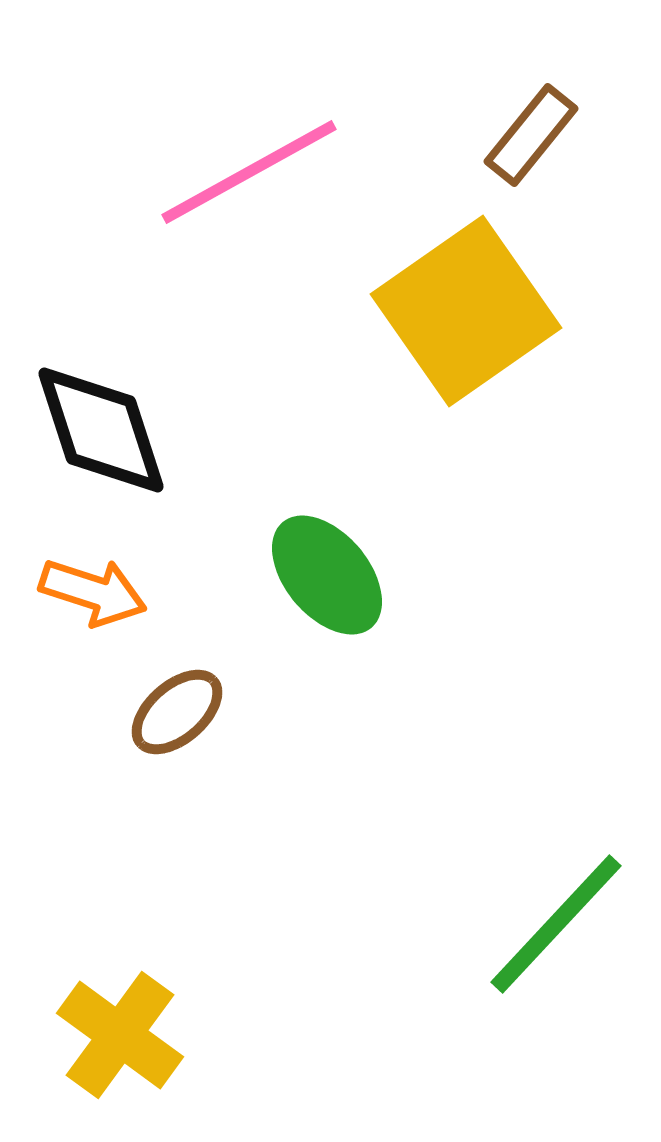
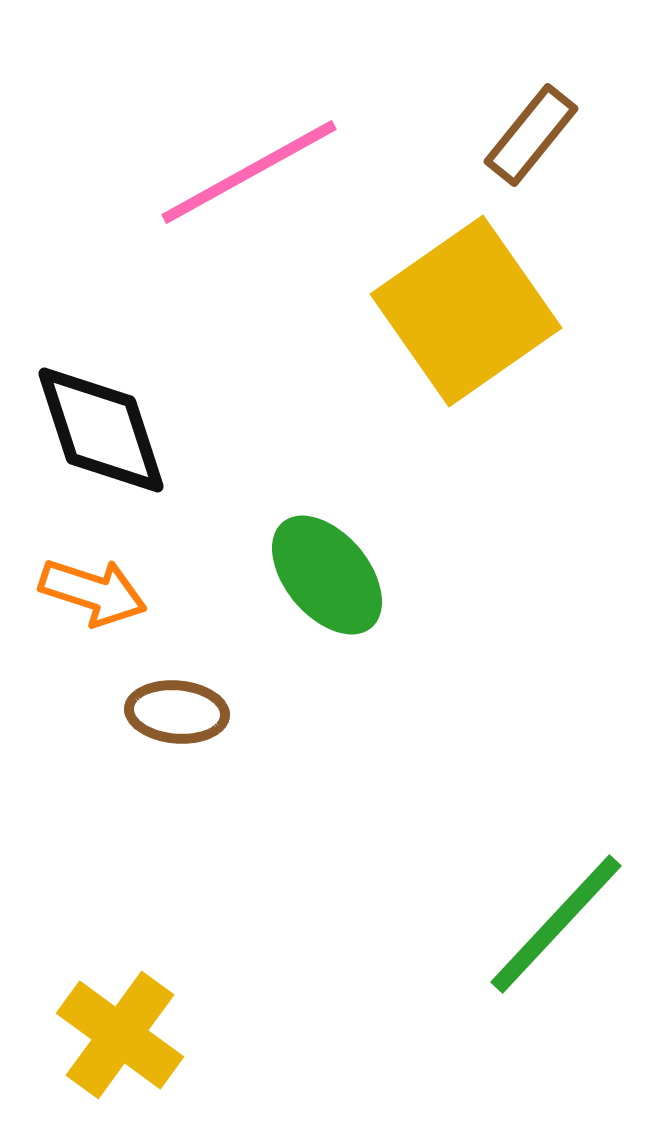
brown ellipse: rotated 46 degrees clockwise
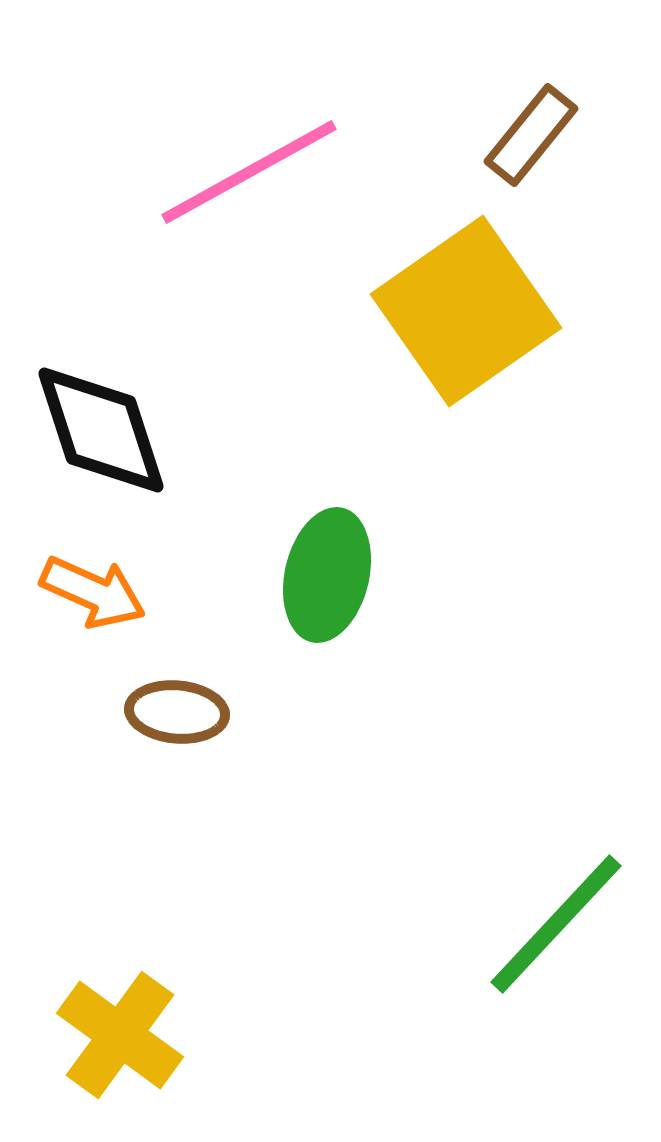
green ellipse: rotated 53 degrees clockwise
orange arrow: rotated 6 degrees clockwise
